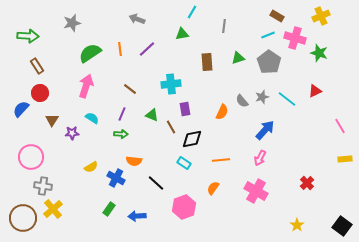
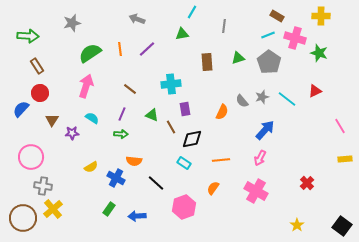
yellow cross at (321, 16): rotated 24 degrees clockwise
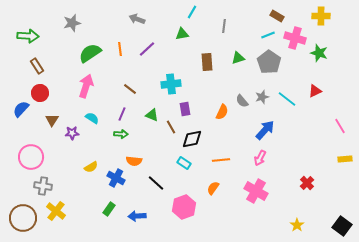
yellow cross at (53, 209): moved 3 px right, 2 px down; rotated 12 degrees counterclockwise
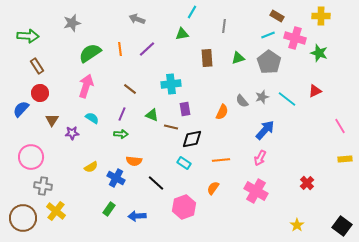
brown rectangle at (207, 62): moved 4 px up
brown line at (171, 127): rotated 48 degrees counterclockwise
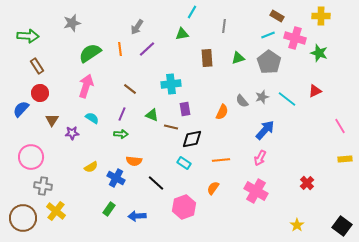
gray arrow at (137, 19): moved 8 px down; rotated 77 degrees counterclockwise
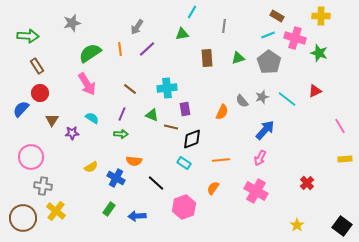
cyan cross at (171, 84): moved 4 px left, 4 px down
pink arrow at (86, 86): moved 1 px right, 2 px up; rotated 130 degrees clockwise
black diamond at (192, 139): rotated 10 degrees counterclockwise
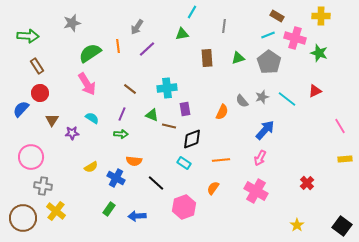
orange line at (120, 49): moved 2 px left, 3 px up
brown line at (171, 127): moved 2 px left, 1 px up
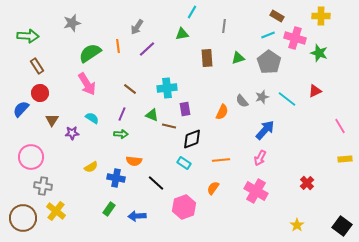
blue cross at (116, 178): rotated 18 degrees counterclockwise
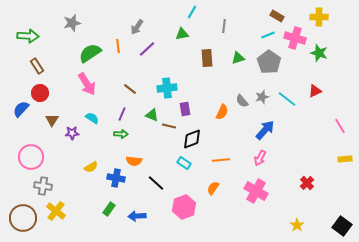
yellow cross at (321, 16): moved 2 px left, 1 px down
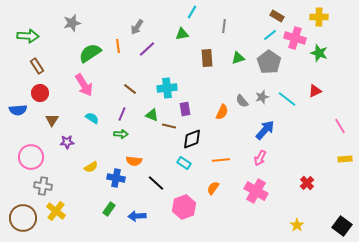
cyan line at (268, 35): moved 2 px right; rotated 16 degrees counterclockwise
pink arrow at (87, 84): moved 3 px left, 1 px down
blue semicircle at (21, 109): moved 3 px left, 1 px down; rotated 138 degrees counterclockwise
purple star at (72, 133): moved 5 px left, 9 px down
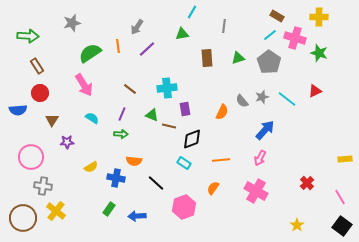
pink line at (340, 126): moved 71 px down
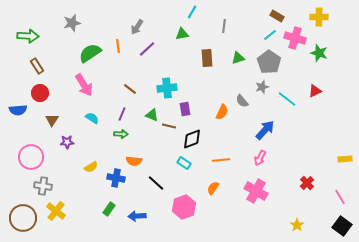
gray star at (262, 97): moved 10 px up
